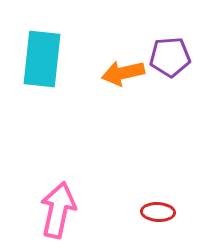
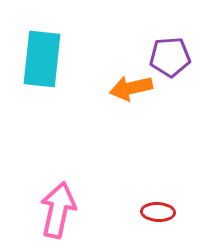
orange arrow: moved 8 px right, 15 px down
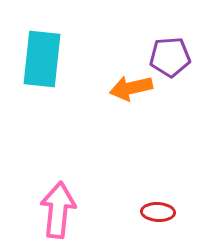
pink arrow: rotated 6 degrees counterclockwise
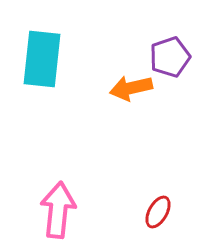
purple pentagon: rotated 15 degrees counterclockwise
red ellipse: rotated 64 degrees counterclockwise
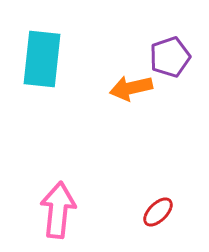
red ellipse: rotated 16 degrees clockwise
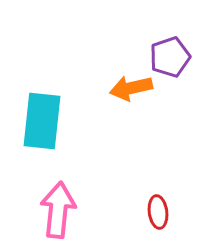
cyan rectangle: moved 62 px down
red ellipse: rotated 52 degrees counterclockwise
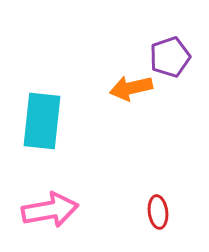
pink arrow: moved 8 px left; rotated 74 degrees clockwise
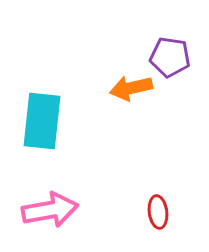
purple pentagon: rotated 27 degrees clockwise
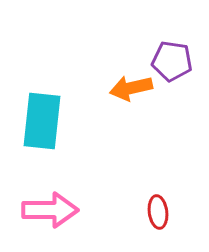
purple pentagon: moved 2 px right, 4 px down
pink arrow: rotated 10 degrees clockwise
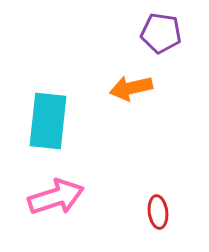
purple pentagon: moved 11 px left, 28 px up
cyan rectangle: moved 6 px right
pink arrow: moved 6 px right, 13 px up; rotated 18 degrees counterclockwise
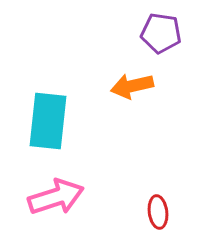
orange arrow: moved 1 px right, 2 px up
